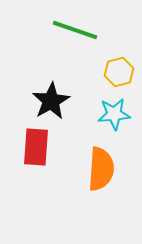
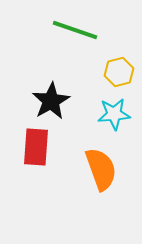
orange semicircle: rotated 24 degrees counterclockwise
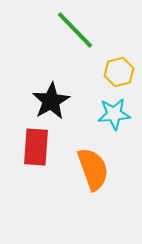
green line: rotated 27 degrees clockwise
orange semicircle: moved 8 px left
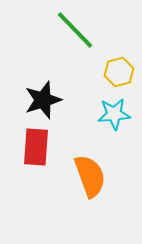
black star: moved 8 px left, 1 px up; rotated 12 degrees clockwise
orange semicircle: moved 3 px left, 7 px down
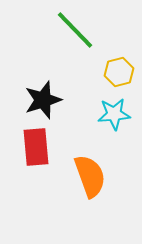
red rectangle: rotated 9 degrees counterclockwise
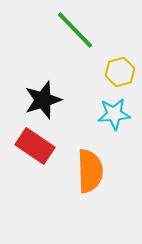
yellow hexagon: moved 1 px right
red rectangle: moved 1 px left, 1 px up; rotated 51 degrees counterclockwise
orange semicircle: moved 5 px up; rotated 18 degrees clockwise
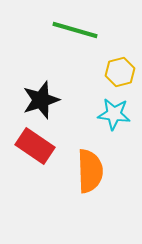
green line: rotated 30 degrees counterclockwise
black star: moved 2 px left
cyan star: rotated 12 degrees clockwise
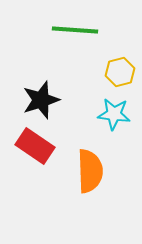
green line: rotated 12 degrees counterclockwise
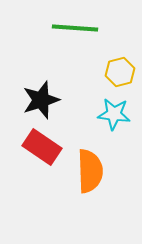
green line: moved 2 px up
red rectangle: moved 7 px right, 1 px down
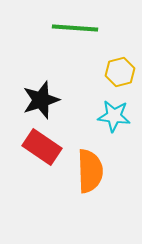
cyan star: moved 2 px down
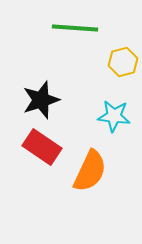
yellow hexagon: moved 3 px right, 10 px up
orange semicircle: rotated 27 degrees clockwise
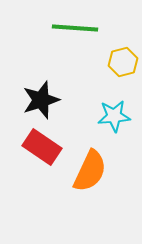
cyan star: rotated 12 degrees counterclockwise
